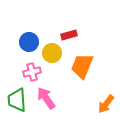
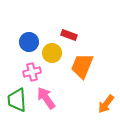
red rectangle: rotated 35 degrees clockwise
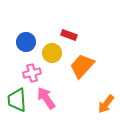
blue circle: moved 3 px left
orange trapezoid: rotated 20 degrees clockwise
pink cross: moved 1 px down
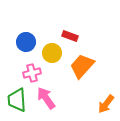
red rectangle: moved 1 px right, 1 px down
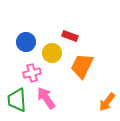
orange trapezoid: rotated 16 degrees counterclockwise
orange arrow: moved 1 px right, 2 px up
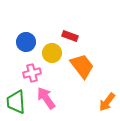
orange trapezoid: rotated 116 degrees clockwise
green trapezoid: moved 1 px left, 2 px down
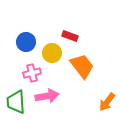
pink arrow: moved 1 px right, 2 px up; rotated 115 degrees clockwise
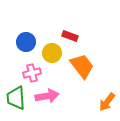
green trapezoid: moved 4 px up
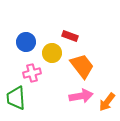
pink arrow: moved 34 px right
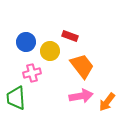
yellow circle: moved 2 px left, 2 px up
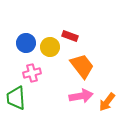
blue circle: moved 1 px down
yellow circle: moved 4 px up
